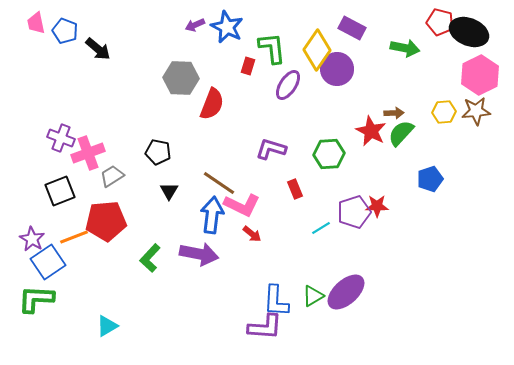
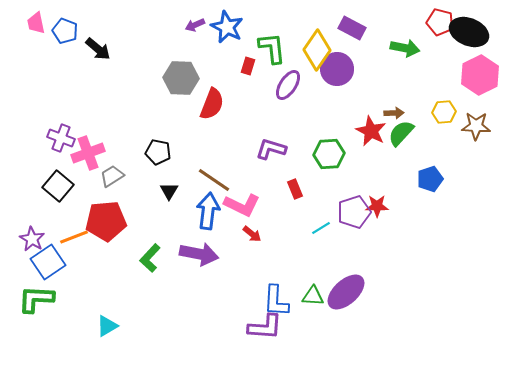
brown star at (476, 111): moved 15 px down; rotated 8 degrees clockwise
brown line at (219, 183): moved 5 px left, 3 px up
black square at (60, 191): moved 2 px left, 5 px up; rotated 28 degrees counterclockwise
blue arrow at (212, 215): moved 4 px left, 4 px up
green triangle at (313, 296): rotated 35 degrees clockwise
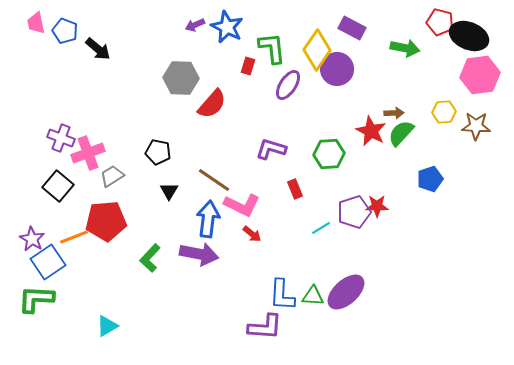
black ellipse at (469, 32): moved 4 px down
pink hexagon at (480, 75): rotated 18 degrees clockwise
red semicircle at (212, 104): rotated 20 degrees clockwise
blue arrow at (208, 211): moved 8 px down
blue L-shape at (276, 301): moved 6 px right, 6 px up
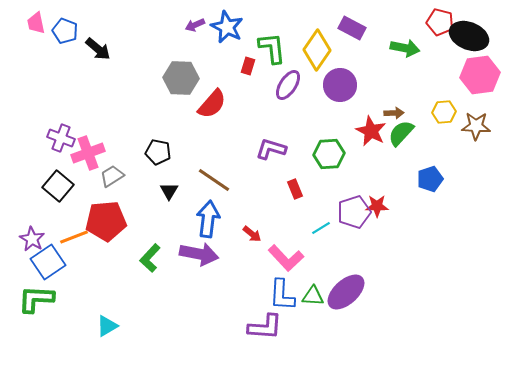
purple circle at (337, 69): moved 3 px right, 16 px down
pink L-shape at (242, 205): moved 44 px right, 53 px down; rotated 21 degrees clockwise
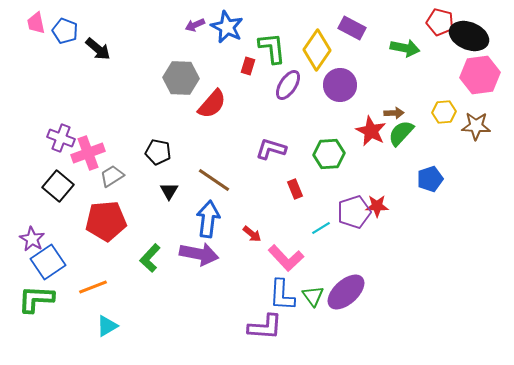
orange line at (74, 237): moved 19 px right, 50 px down
green triangle at (313, 296): rotated 50 degrees clockwise
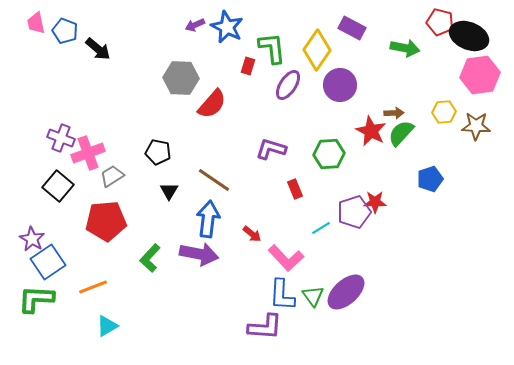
red star at (377, 206): moved 2 px left, 4 px up
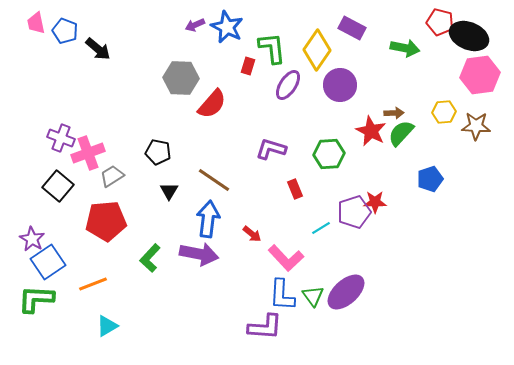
orange line at (93, 287): moved 3 px up
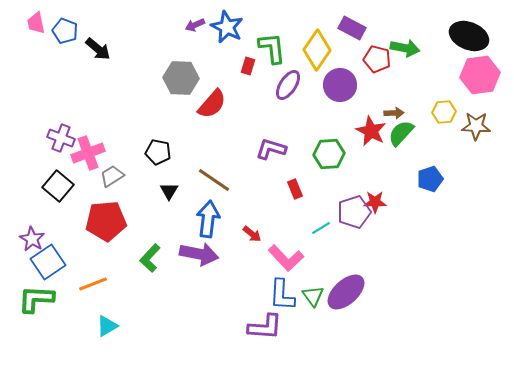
red pentagon at (440, 22): moved 63 px left, 37 px down
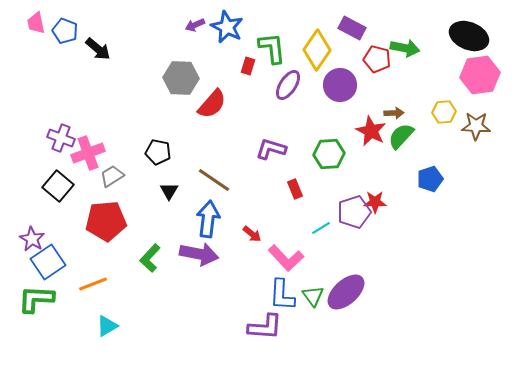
green semicircle at (401, 133): moved 3 px down
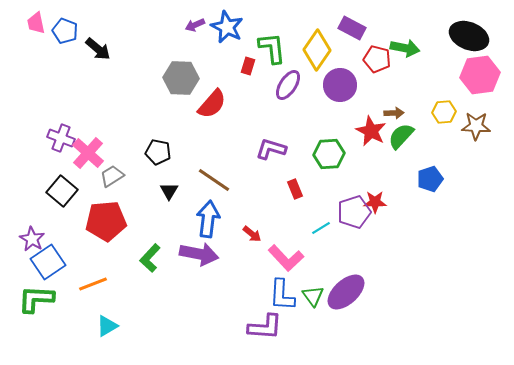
pink cross at (88, 153): rotated 28 degrees counterclockwise
black square at (58, 186): moved 4 px right, 5 px down
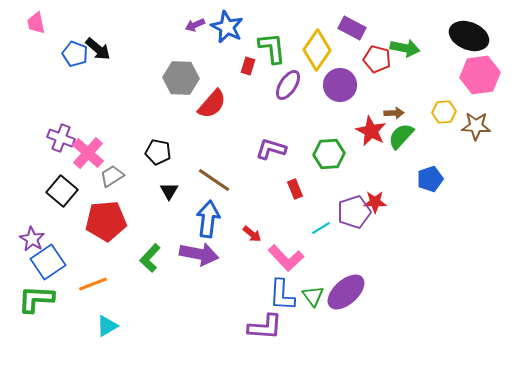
blue pentagon at (65, 31): moved 10 px right, 23 px down
